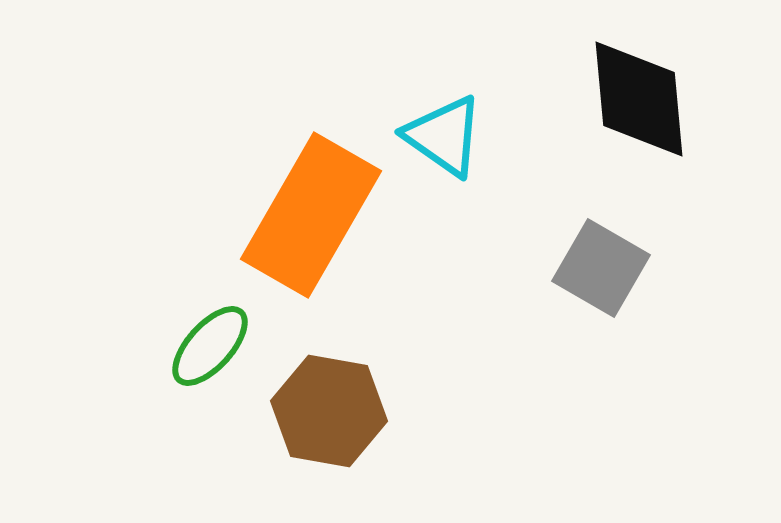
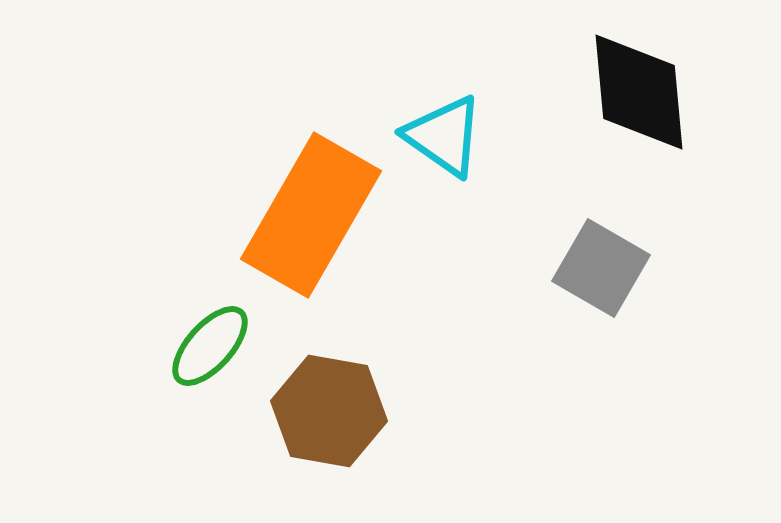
black diamond: moved 7 px up
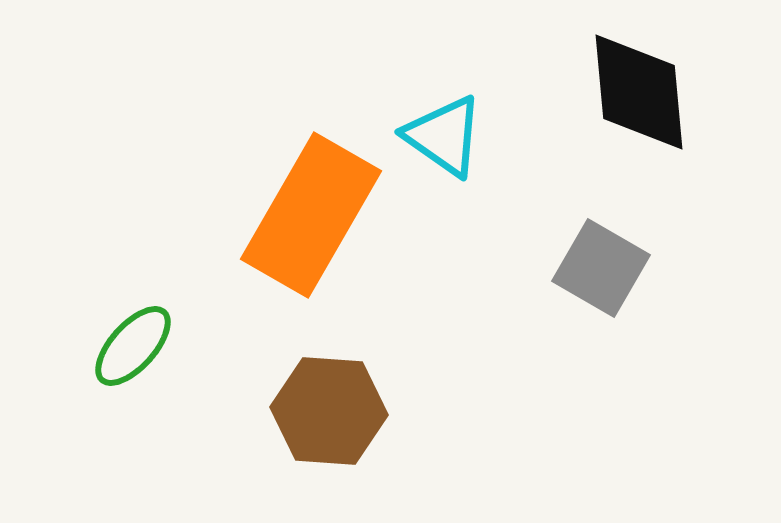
green ellipse: moved 77 px left
brown hexagon: rotated 6 degrees counterclockwise
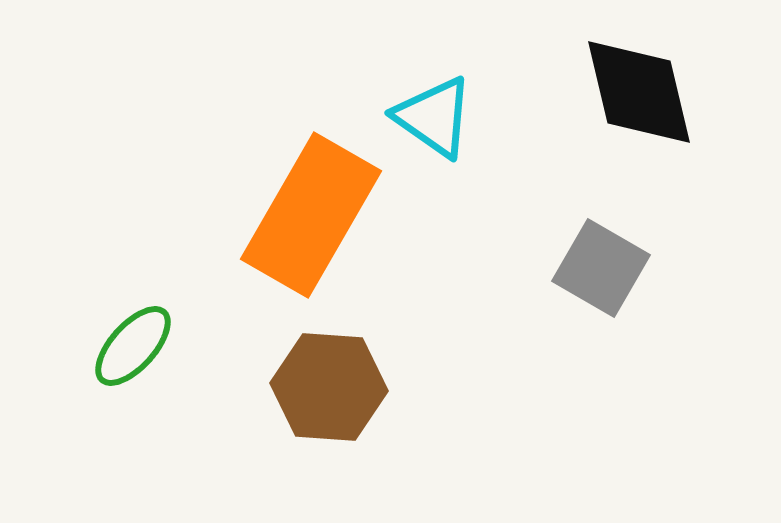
black diamond: rotated 8 degrees counterclockwise
cyan triangle: moved 10 px left, 19 px up
brown hexagon: moved 24 px up
